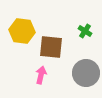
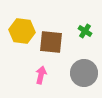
brown square: moved 5 px up
gray circle: moved 2 px left
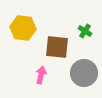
yellow hexagon: moved 1 px right, 3 px up
brown square: moved 6 px right, 5 px down
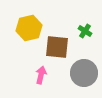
yellow hexagon: moved 6 px right; rotated 20 degrees counterclockwise
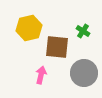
green cross: moved 2 px left
